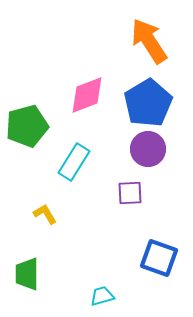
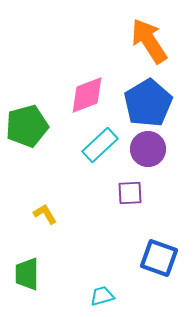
cyan rectangle: moved 26 px right, 17 px up; rotated 15 degrees clockwise
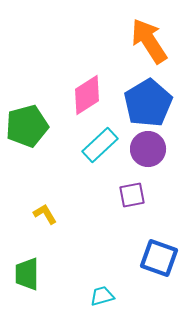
pink diamond: rotated 12 degrees counterclockwise
purple square: moved 2 px right, 2 px down; rotated 8 degrees counterclockwise
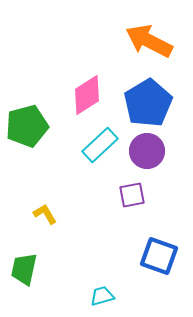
orange arrow: rotated 30 degrees counterclockwise
purple circle: moved 1 px left, 2 px down
blue square: moved 2 px up
green trapezoid: moved 3 px left, 5 px up; rotated 12 degrees clockwise
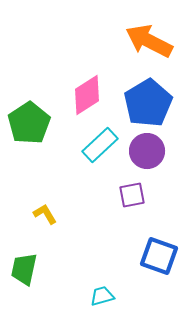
green pentagon: moved 2 px right, 3 px up; rotated 18 degrees counterclockwise
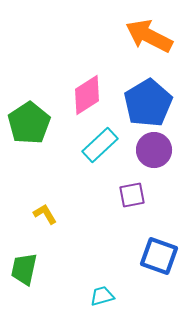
orange arrow: moved 5 px up
purple circle: moved 7 px right, 1 px up
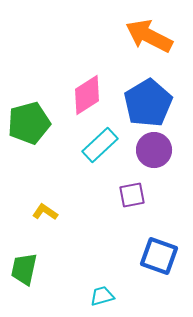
green pentagon: rotated 18 degrees clockwise
yellow L-shape: moved 2 px up; rotated 25 degrees counterclockwise
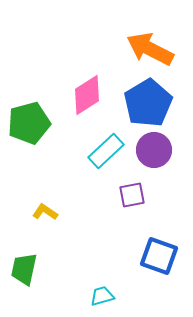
orange arrow: moved 1 px right, 13 px down
cyan rectangle: moved 6 px right, 6 px down
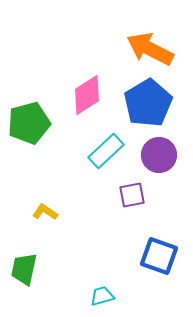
purple circle: moved 5 px right, 5 px down
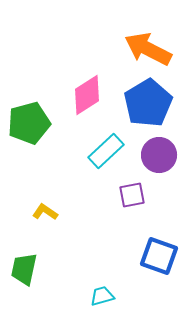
orange arrow: moved 2 px left
